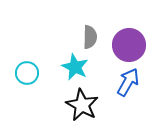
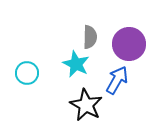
purple circle: moved 1 px up
cyan star: moved 1 px right, 3 px up
blue arrow: moved 11 px left, 2 px up
black star: moved 4 px right
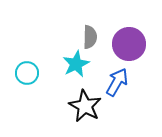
cyan star: rotated 20 degrees clockwise
blue arrow: moved 2 px down
black star: moved 1 px left, 1 px down
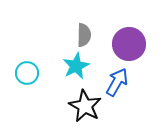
gray semicircle: moved 6 px left, 2 px up
cyan star: moved 2 px down
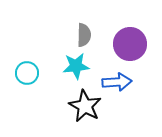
purple circle: moved 1 px right
cyan star: rotated 20 degrees clockwise
blue arrow: rotated 56 degrees clockwise
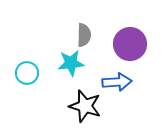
cyan star: moved 5 px left, 3 px up
black star: rotated 12 degrees counterclockwise
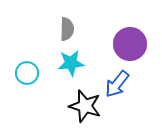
gray semicircle: moved 17 px left, 6 px up
blue arrow: moved 2 px down; rotated 132 degrees clockwise
